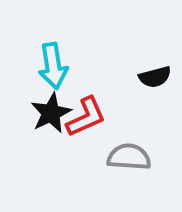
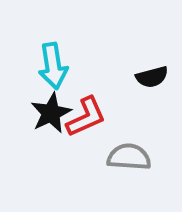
black semicircle: moved 3 px left
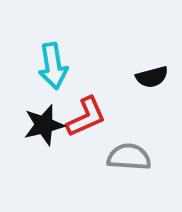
black star: moved 7 px left, 12 px down; rotated 12 degrees clockwise
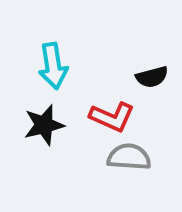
red L-shape: moved 26 px right; rotated 48 degrees clockwise
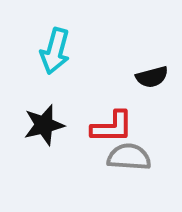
cyan arrow: moved 2 px right, 15 px up; rotated 24 degrees clockwise
red L-shape: moved 10 px down; rotated 24 degrees counterclockwise
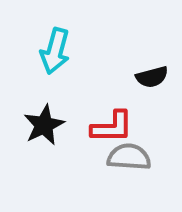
black star: rotated 12 degrees counterclockwise
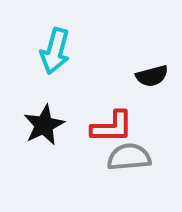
black semicircle: moved 1 px up
gray semicircle: rotated 9 degrees counterclockwise
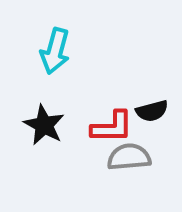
black semicircle: moved 35 px down
black star: rotated 18 degrees counterclockwise
